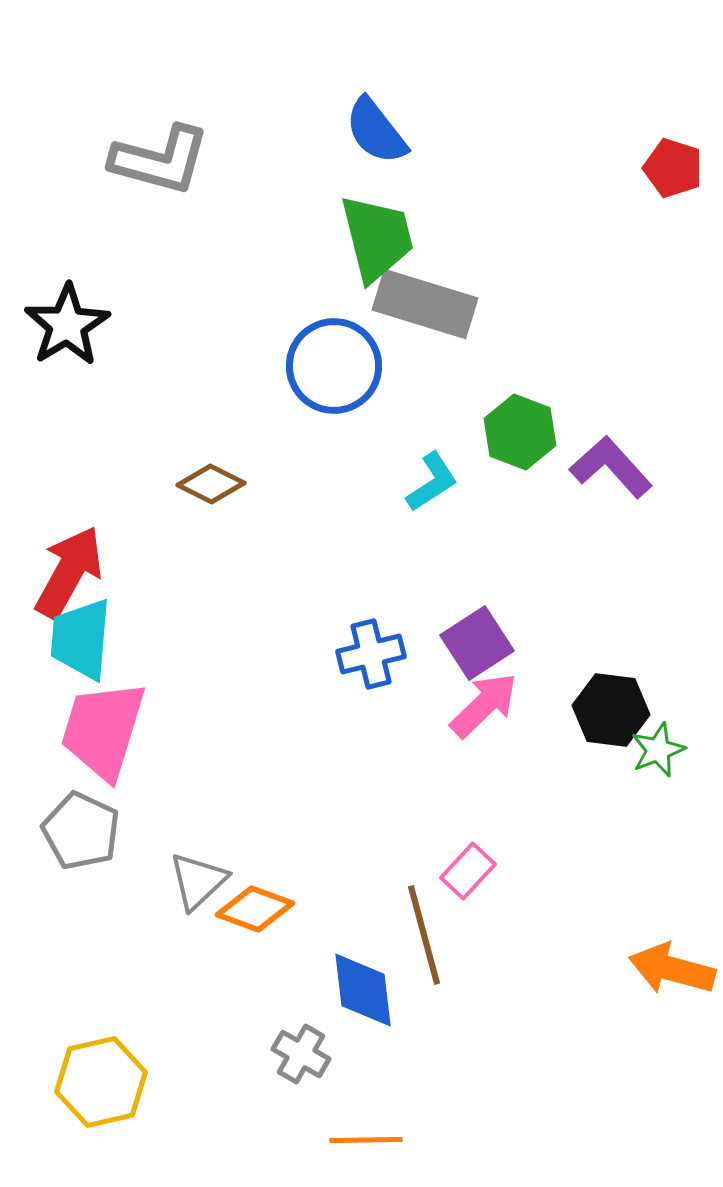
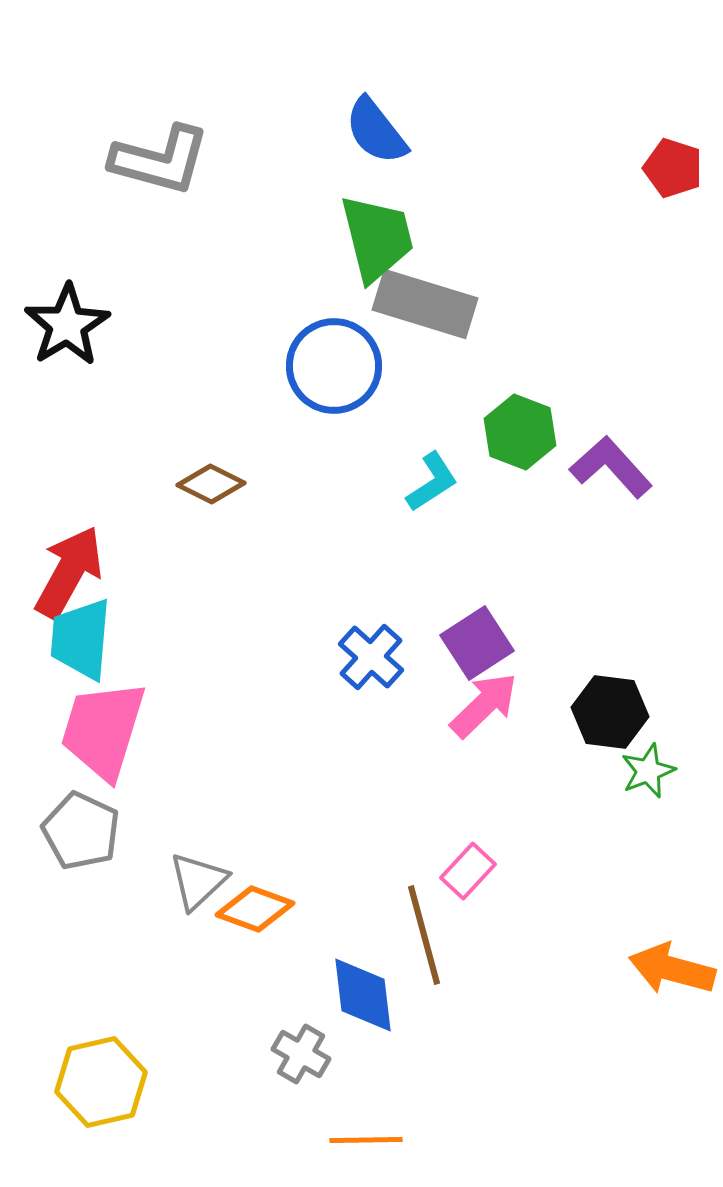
blue cross: moved 3 px down; rotated 34 degrees counterclockwise
black hexagon: moved 1 px left, 2 px down
green star: moved 10 px left, 21 px down
blue diamond: moved 5 px down
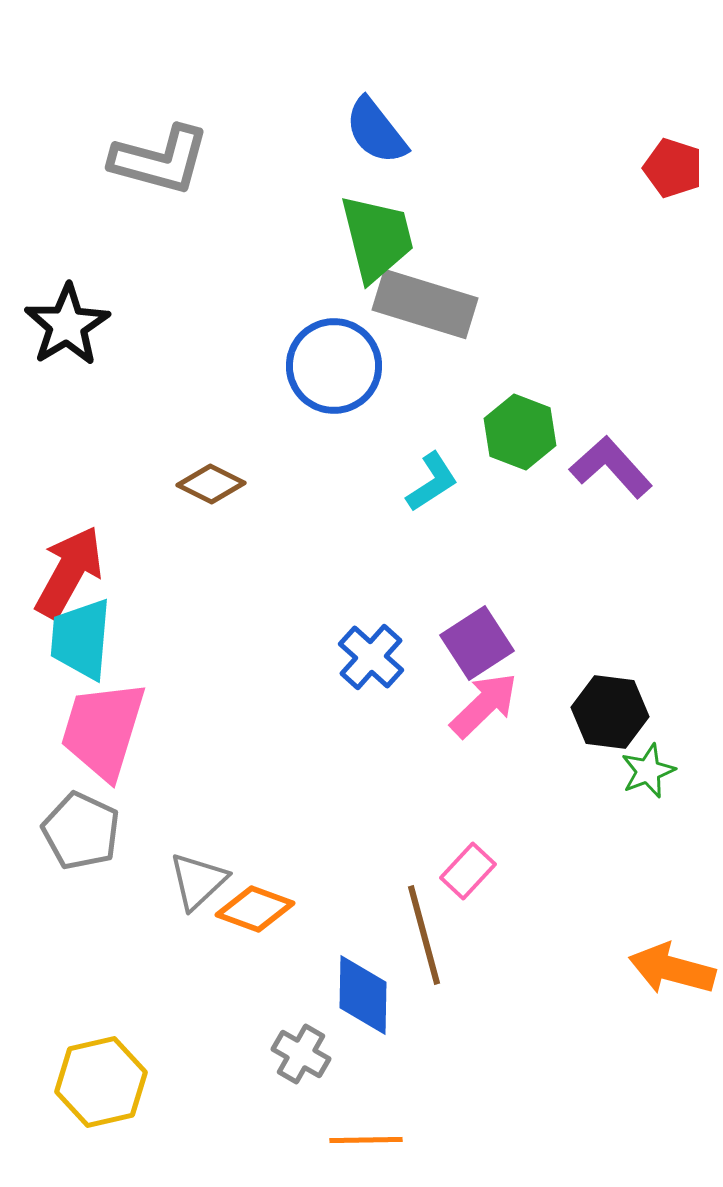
blue diamond: rotated 8 degrees clockwise
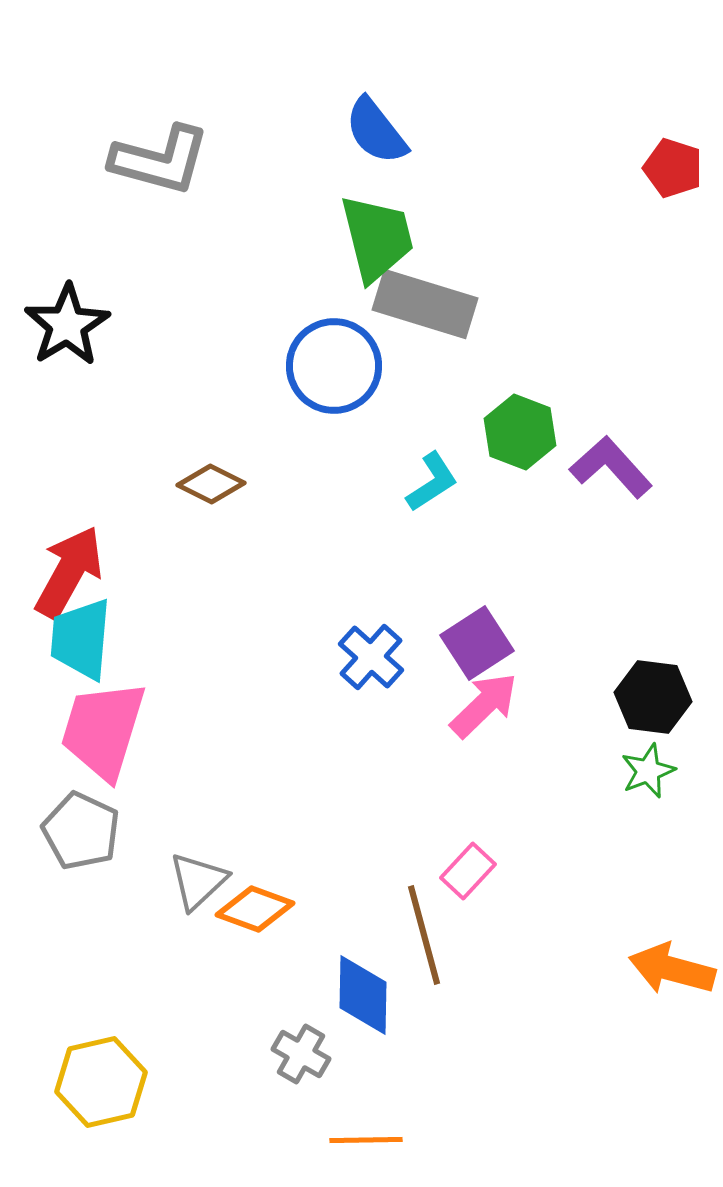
black hexagon: moved 43 px right, 15 px up
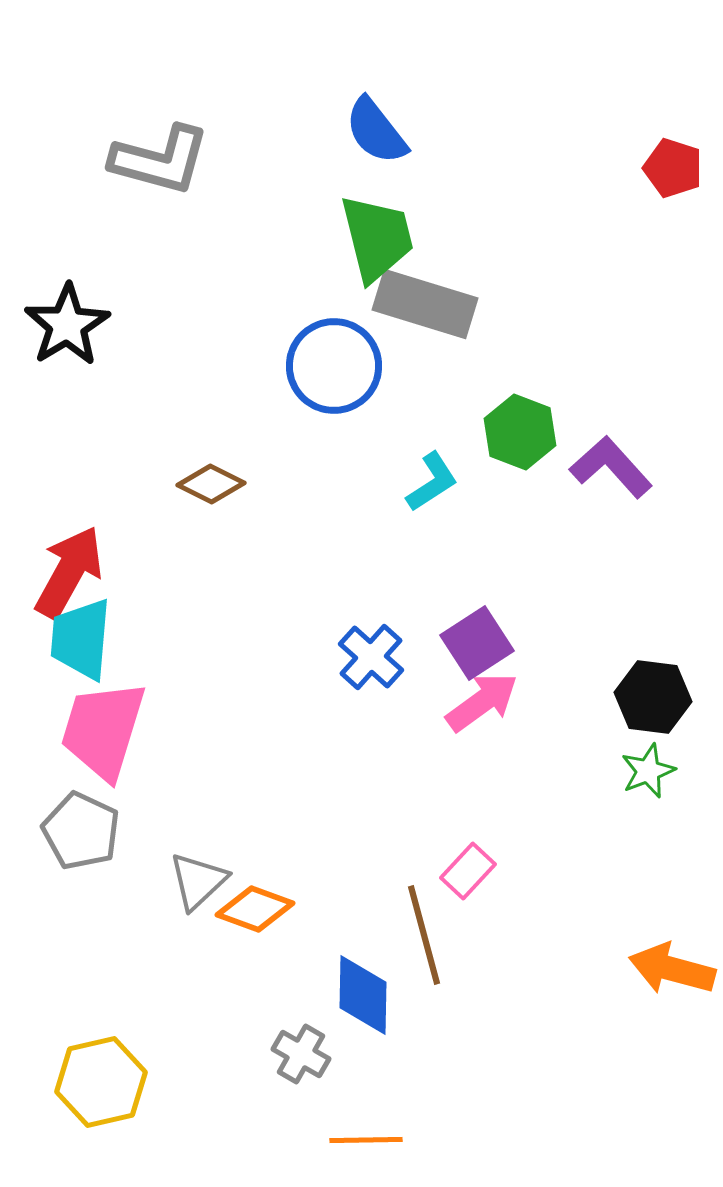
pink arrow: moved 2 px left, 3 px up; rotated 8 degrees clockwise
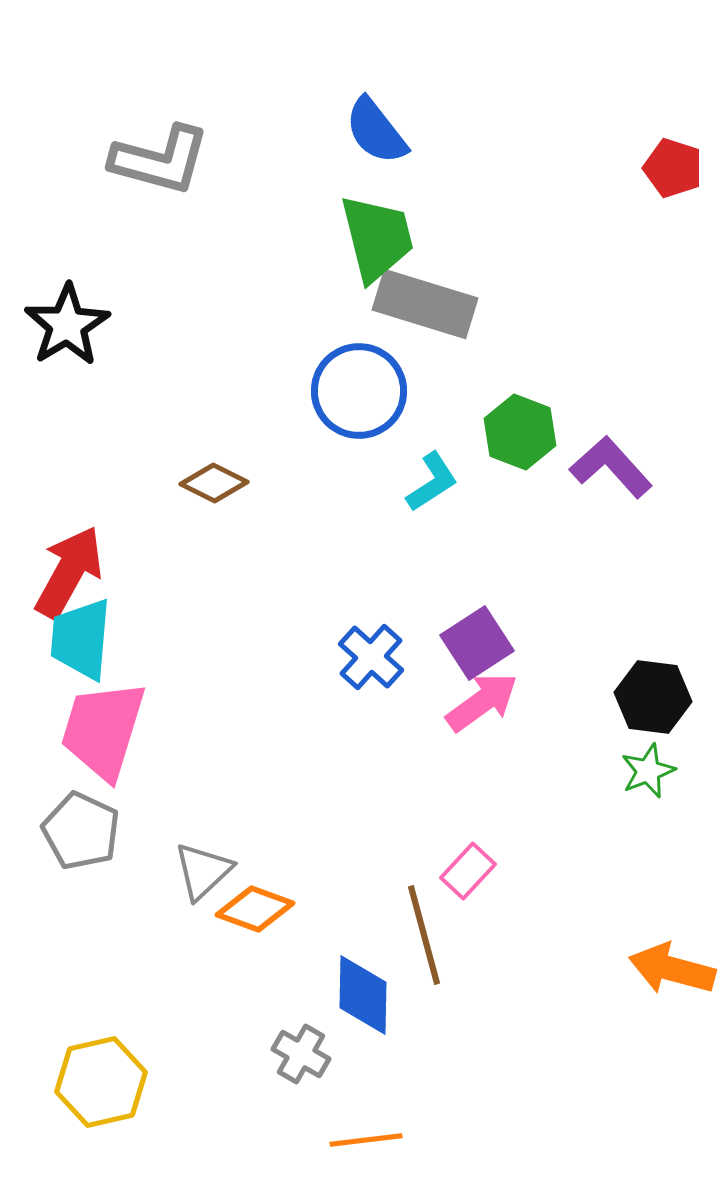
blue circle: moved 25 px right, 25 px down
brown diamond: moved 3 px right, 1 px up
gray triangle: moved 5 px right, 10 px up
orange line: rotated 6 degrees counterclockwise
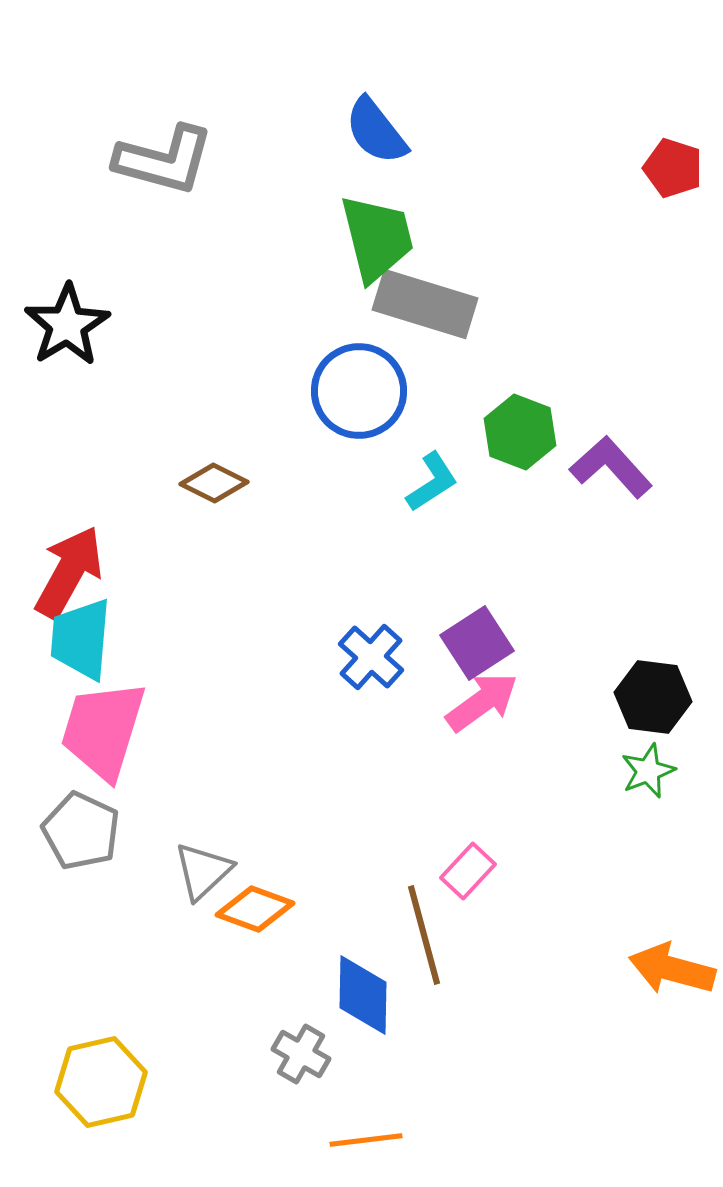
gray L-shape: moved 4 px right
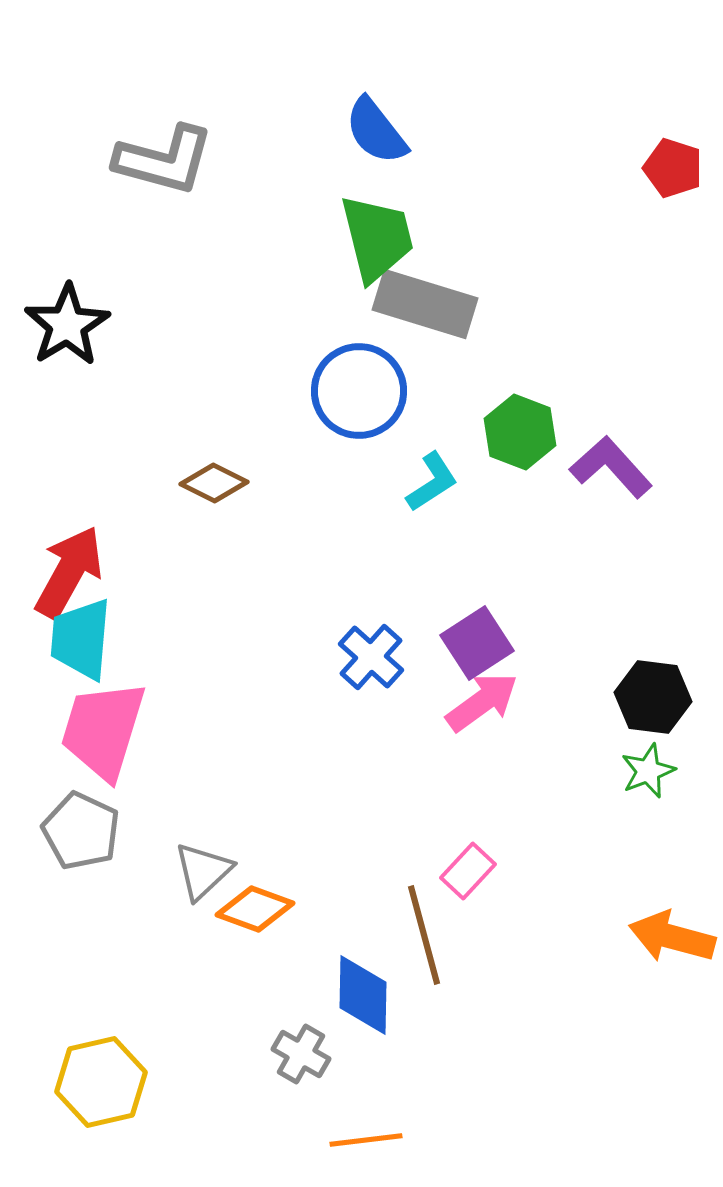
orange arrow: moved 32 px up
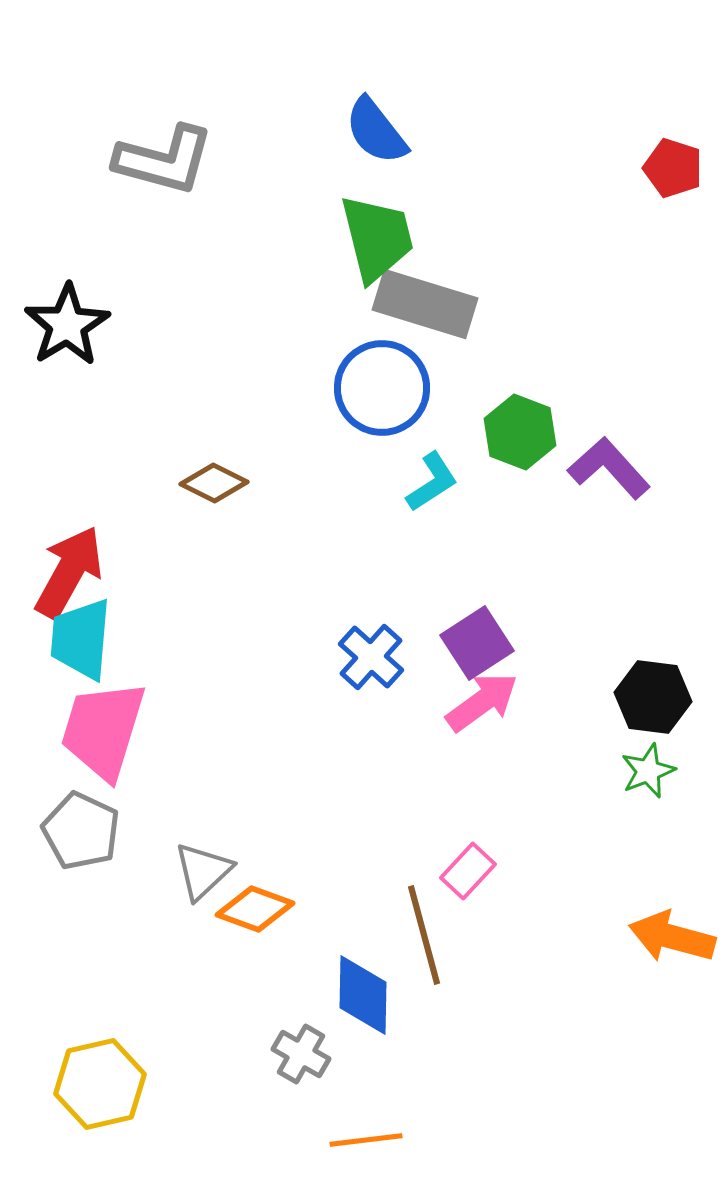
blue circle: moved 23 px right, 3 px up
purple L-shape: moved 2 px left, 1 px down
yellow hexagon: moved 1 px left, 2 px down
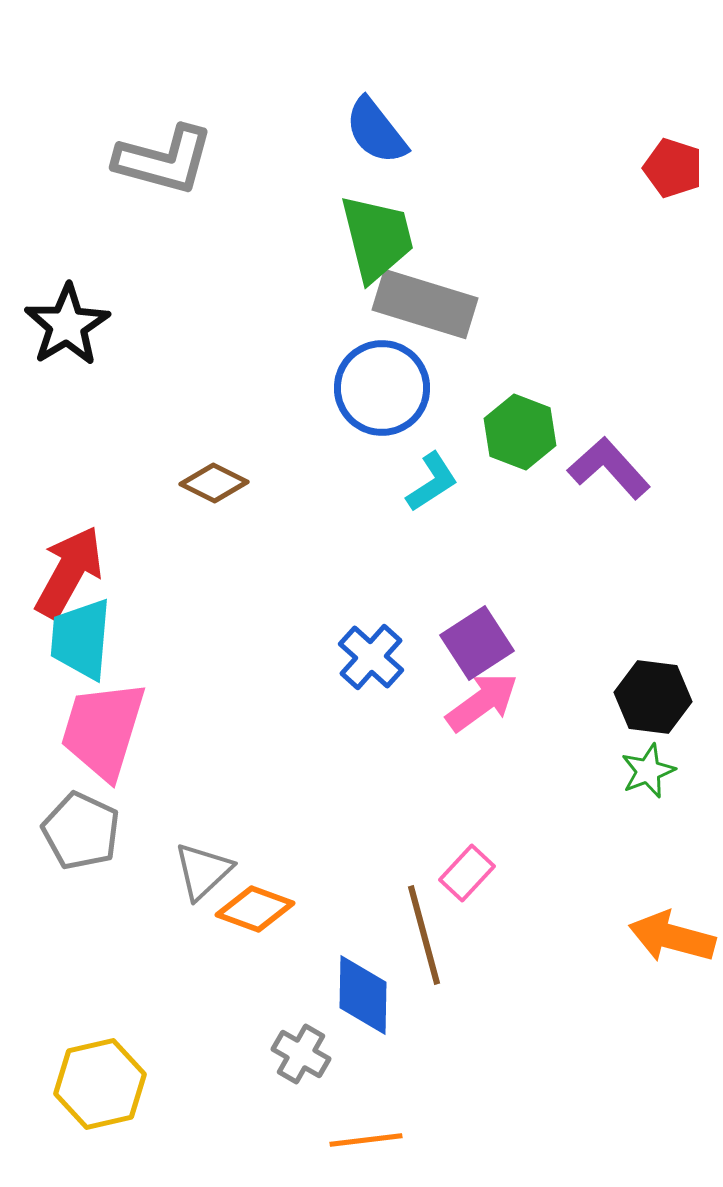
pink rectangle: moved 1 px left, 2 px down
